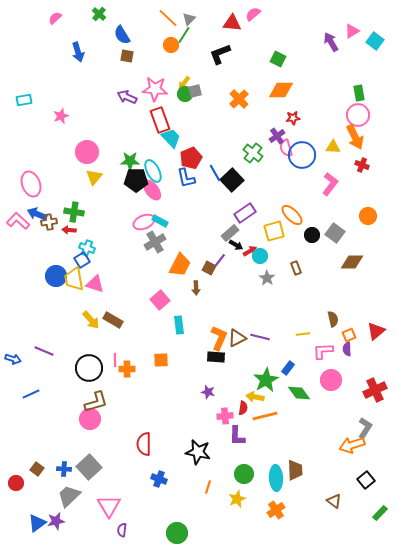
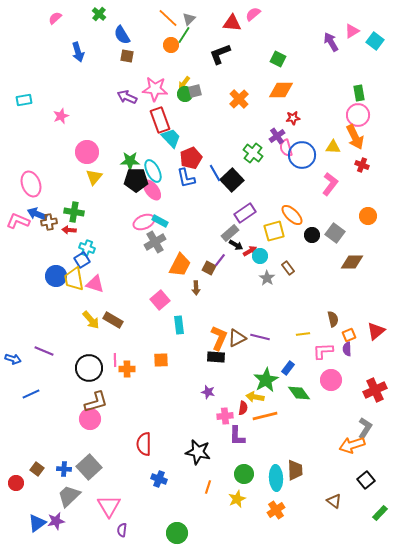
pink L-shape at (18, 221): rotated 20 degrees counterclockwise
brown rectangle at (296, 268): moved 8 px left; rotated 16 degrees counterclockwise
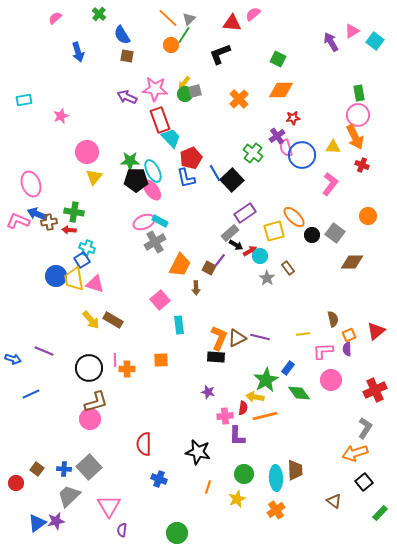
orange ellipse at (292, 215): moved 2 px right, 2 px down
orange arrow at (352, 445): moved 3 px right, 8 px down
black square at (366, 480): moved 2 px left, 2 px down
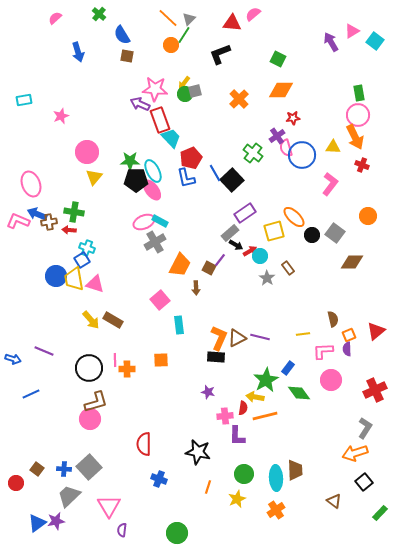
purple arrow at (127, 97): moved 13 px right, 7 px down
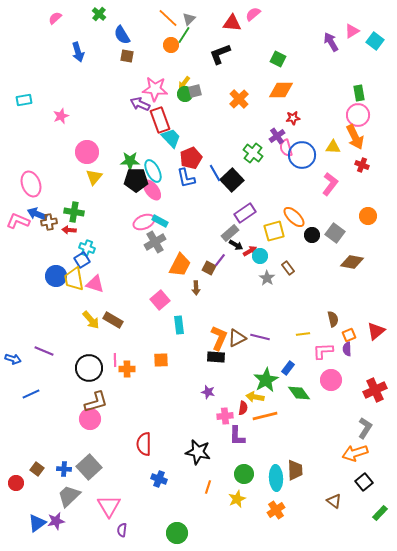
brown diamond at (352, 262): rotated 10 degrees clockwise
